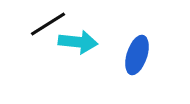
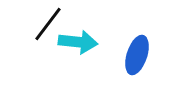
black line: rotated 21 degrees counterclockwise
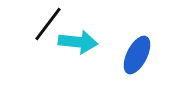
blue ellipse: rotated 9 degrees clockwise
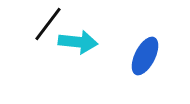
blue ellipse: moved 8 px right, 1 px down
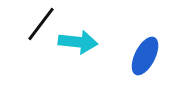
black line: moved 7 px left
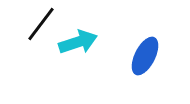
cyan arrow: rotated 24 degrees counterclockwise
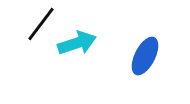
cyan arrow: moved 1 px left, 1 px down
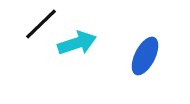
black line: rotated 9 degrees clockwise
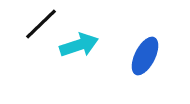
cyan arrow: moved 2 px right, 2 px down
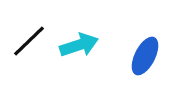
black line: moved 12 px left, 17 px down
